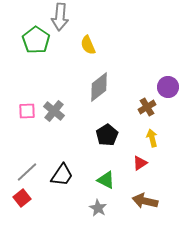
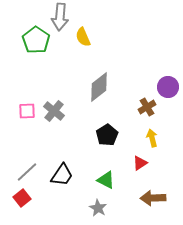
yellow semicircle: moved 5 px left, 8 px up
brown arrow: moved 8 px right, 3 px up; rotated 15 degrees counterclockwise
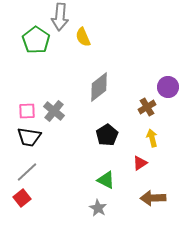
black trapezoid: moved 33 px left, 38 px up; rotated 65 degrees clockwise
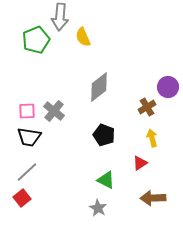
green pentagon: rotated 16 degrees clockwise
black pentagon: moved 3 px left; rotated 20 degrees counterclockwise
